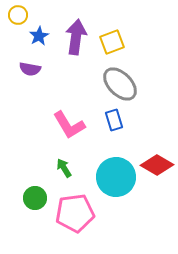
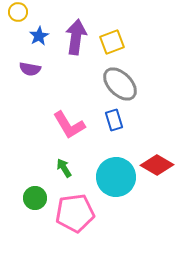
yellow circle: moved 3 px up
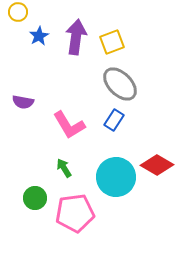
purple semicircle: moved 7 px left, 33 px down
blue rectangle: rotated 50 degrees clockwise
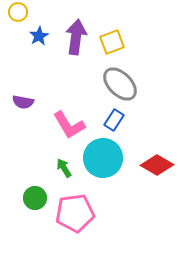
cyan circle: moved 13 px left, 19 px up
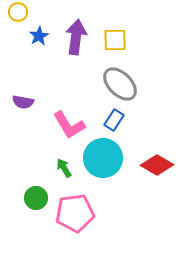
yellow square: moved 3 px right, 2 px up; rotated 20 degrees clockwise
green circle: moved 1 px right
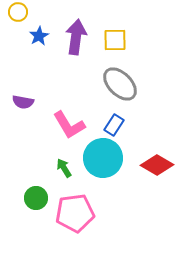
blue rectangle: moved 5 px down
